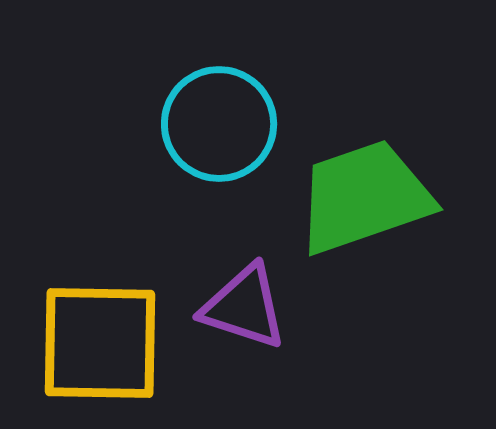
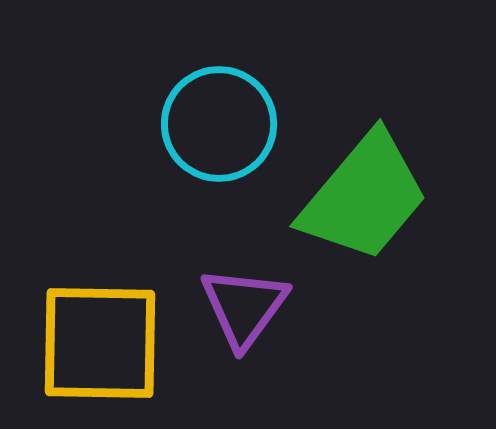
green trapezoid: rotated 149 degrees clockwise
purple triangle: rotated 48 degrees clockwise
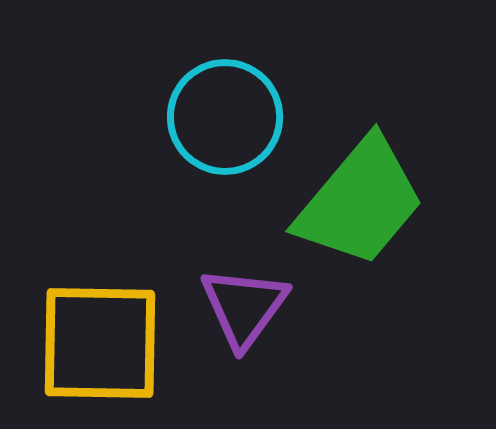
cyan circle: moved 6 px right, 7 px up
green trapezoid: moved 4 px left, 5 px down
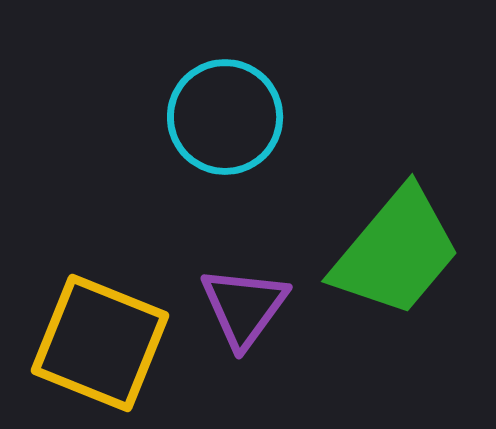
green trapezoid: moved 36 px right, 50 px down
yellow square: rotated 21 degrees clockwise
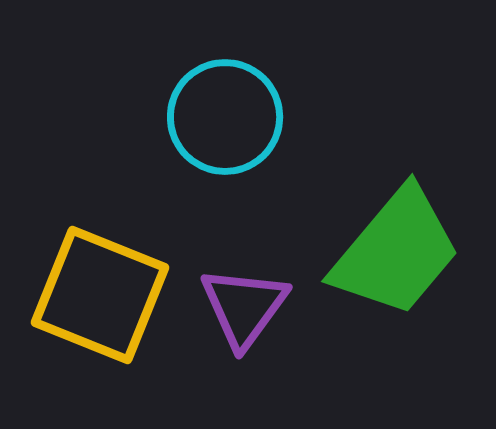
yellow square: moved 48 px up
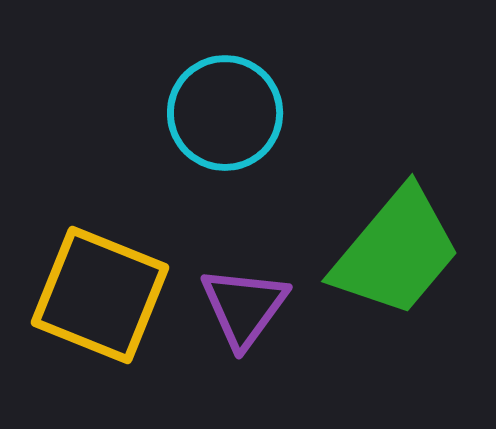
cyan circle: moved 4 px up
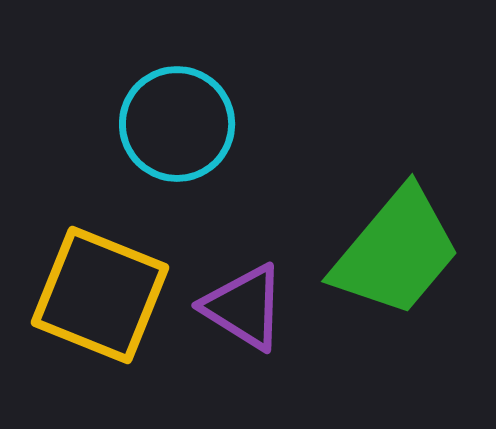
cyan circle: moved 48 px left, 11 px down
purple triangle: rotated 34 degrees counterclockwise
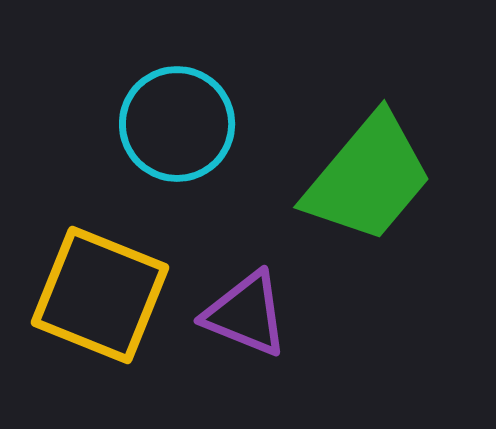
green trapezoid: moved 28 px left, 74 px up
purple triangle: moved 2 px right, 7 px down; rotated 10 degrees counterclockwise
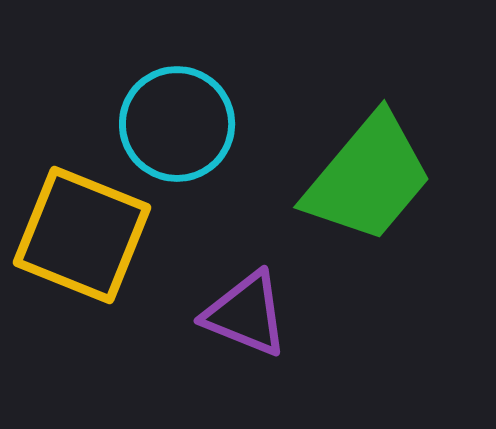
yellow square: moved 18 px left, 60 px up
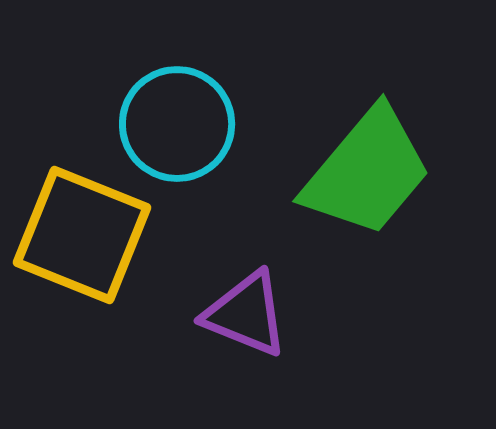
green trapezoid: moved 1 px left, 6 px up
